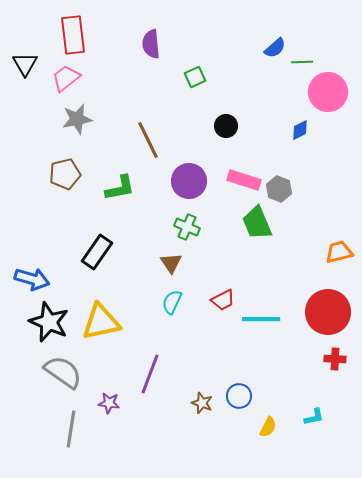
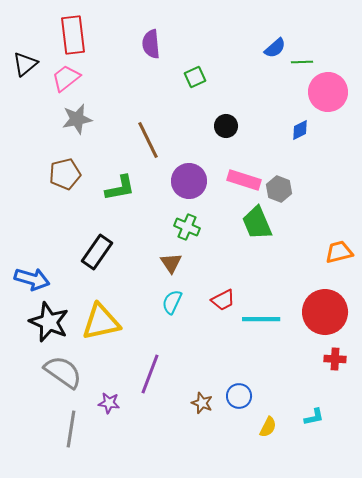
black triangle: rotated 20 degrees clockwise
red circle: moved 3 px left
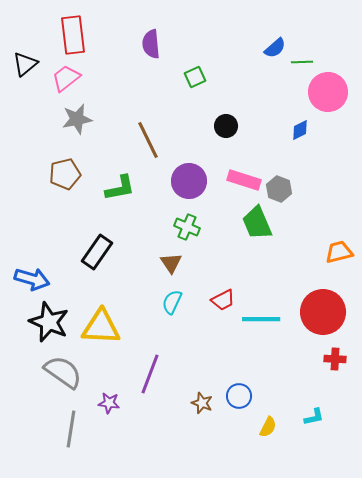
red circle: moved 2 px left
yellow triangle: moved 5 px down; rotated 15 degrees clockwise
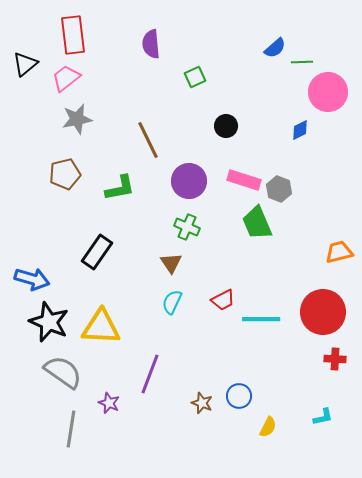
purple star: rotated 15 degrees clockwise
cyan L-shape: moved 9 px right
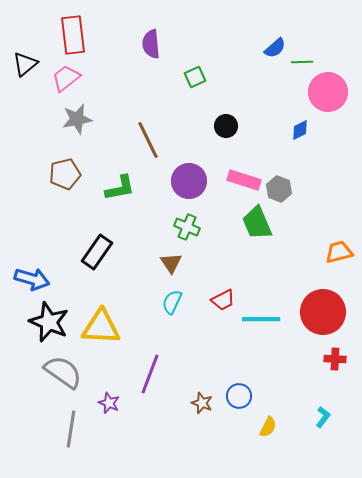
cyan L-shape: rotated 40 degrees counterclockwise
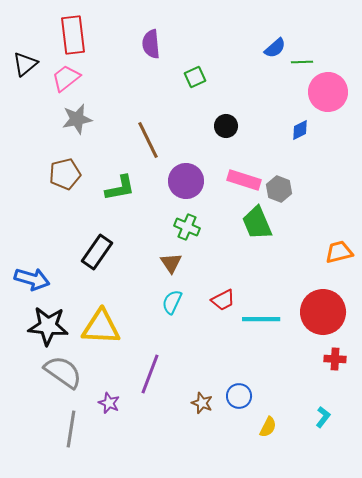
purple circle: moved 3 px left
black star: moved 1 px left, 4 px down; rotated 18 degrees counterclockwise
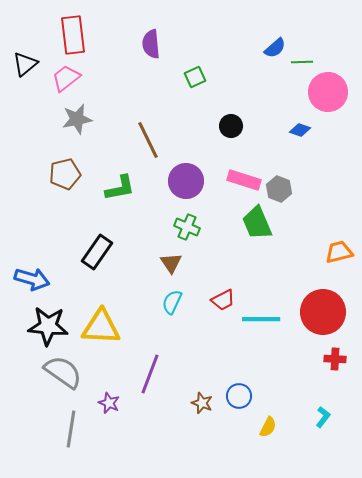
black circle: moved 5 px right
blue diamond: rotated 45 degrees clockwise
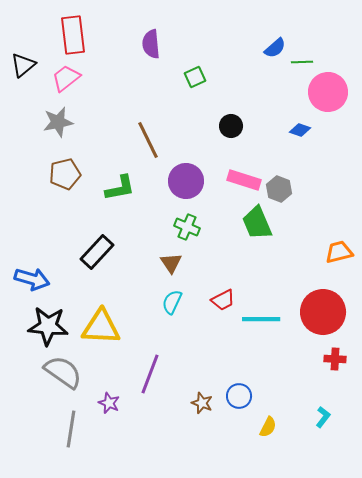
black triangle: moved 2 px left, 1 px down
gray star: moved 19 px left, 3 px down
black rectangle: rotated 8 degrees clockwise
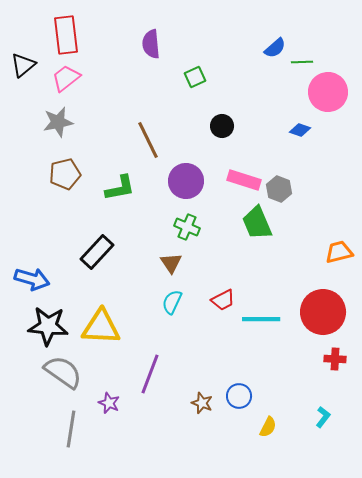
red rectangle: moved 7 px left
black circle: moved 9 px left
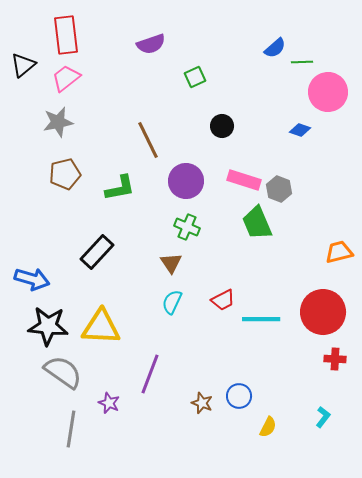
purple semicircle: rotated 104 degrees counterclockwise
